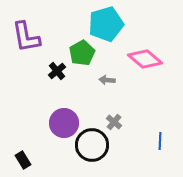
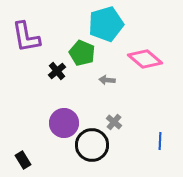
green pentagon: rotated 20 degrees counterclockwise
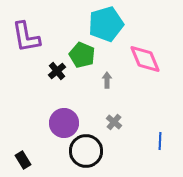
green pentagon: moved 2 px down
pink diamond: rotated 28 degrees clockwise
gray arrow: rotated 84 degrees clockwise
black circle: moved 6 px left, 6 px down
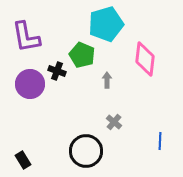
pink diamond: rotated 28 degrees clockwise
black cross: rotated 30 degrees counterclockwise
purple circle: moved 34 px left, 39 px up
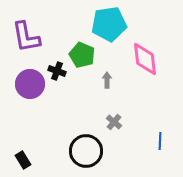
cyan pentagon: moved 3 px right; rotated 8 degrees clockwise
pink diamond: rotated 12 degrees counterclockwise
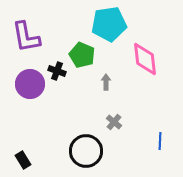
gray arrow: moved 1 px left, 2 px down
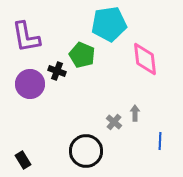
gray arrow: moved 29 px right, 31 px down
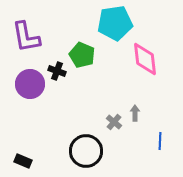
cyan pentagon: moved 6 px right, 1 px up
black rectangle: moved 1 px down; rotated 36 degrees counterclockwise
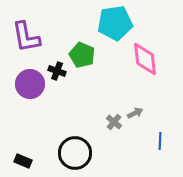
gray arrow: rotated 63 degrees clockwise
black circle: moved 11 px left, 2 px down
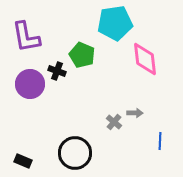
gray arrow: rotated 28 degrees clockwise
